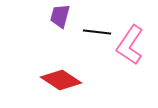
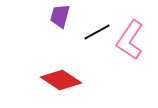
black line: rotated 36 degrees counterclockwise
pink L-shape: moved 5 px up
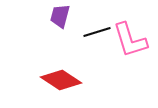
black line: rotated 12 degrees clockwise
pink L-shape: rotated 51 degrees counterclockwise
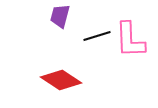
black line: moved 4 px down
pink L-shape: rotated 15 degrees clockwise
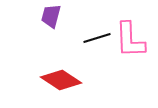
purple trapezoid: moved 9 px left
black line: moved 2 px down
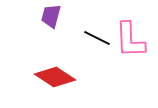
black line: rotated 44 degrees clockwise
red diamond: moved 6 px left, 3 px up
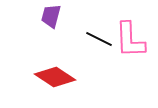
black line: moved 2 px right, 1 px down
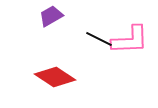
purple trapezoid: rotated 45 degrees clockwise
pink L-shape: rotated 90 degrees counterclockwise
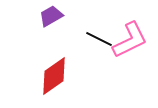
pink L-shape: rotated 24 degrees counterclockwise
red diamond: moved 1 px left, 1 px up; rotated 69 degrees counterclockwise
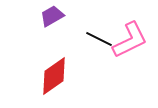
purple trapezoid: moved 1 px right
